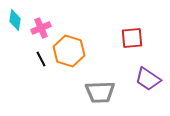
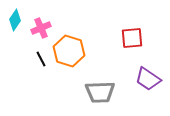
cyan diamond: rotated 25 degrees clockwise
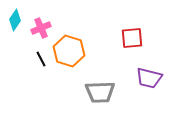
purple trapezoid: moved 1 px right, 1 px up; rotated 20 degrees counterclockwise
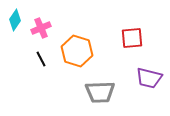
orange hexagon: moved 8 px right
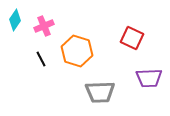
pink cross: moved 3 px right, 2 px up
red square: rotated 30 degrees clockwise
purple trapezoid: rotated 16 degrees counterclockwise
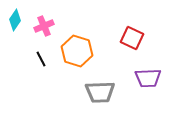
purple trapezoid: moved 1 px left
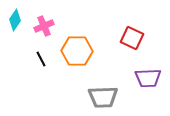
orange hexagon: rotated 16 degrees counterclockwise
gray trapezoid: moved 3 px right, 5 px down
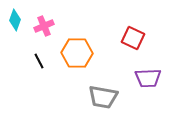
cyan diamond: rotated 15 degrees counterclockwise
red square: moved 1 px right
orange hexagon: moved 2 px down
black line: moved 2 px left, 2 px down
gray trapezoid: rotated 12 degrees clockwise
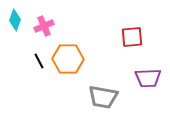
red square: moved 1 px left, 1 px up; rotated 30 degrees counterclockwise
orange hexagon: moved 9 px left, 6 px down
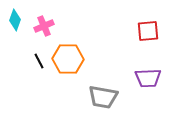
red square: moved 16 px right, 6 px up
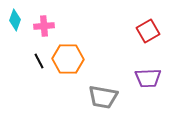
pink cross: rotated 18 degrees clockwise
red square: rotated 25 degrees counterclockwise
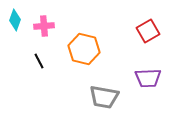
orange hexagon: moved 16 px right, 10 px up; rotated 12 degrees clockwise
gray trapezoid: moved 1 px right
